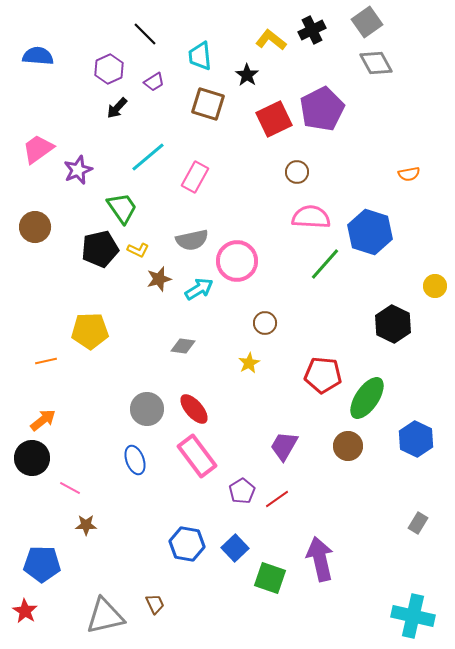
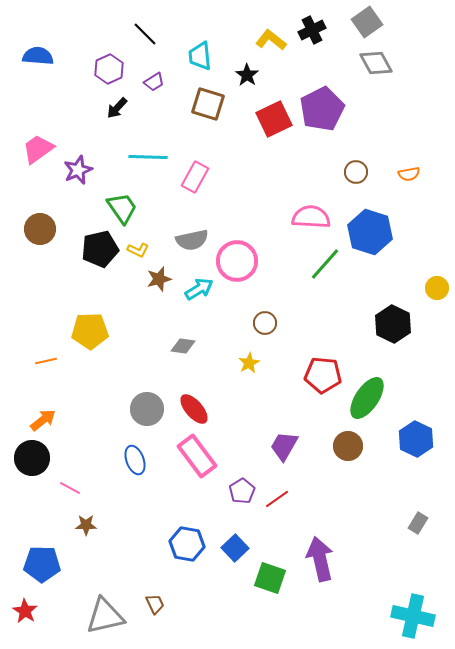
cyan line at (148, 157): rotated 42 degrees clockwise
brown circle at (297, 172): moved 59 px right
brown circle at (35, 227): moved 5 px right, 2 px down
yellow circle at (435, 286): moved 2 px right, 2 px down
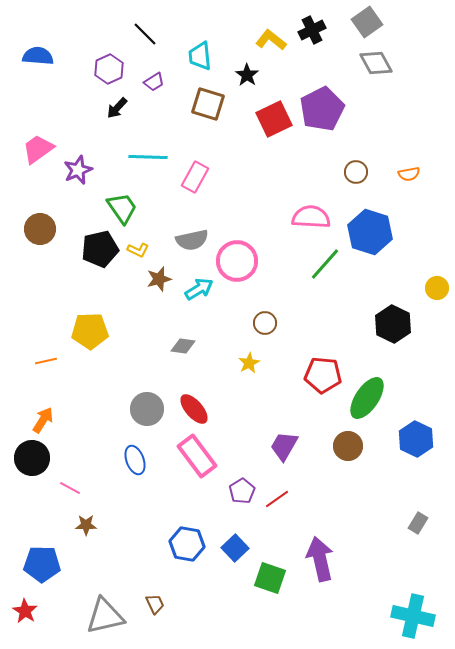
orange arrow at (43, 420): rotated 20 degrees counterclockwise
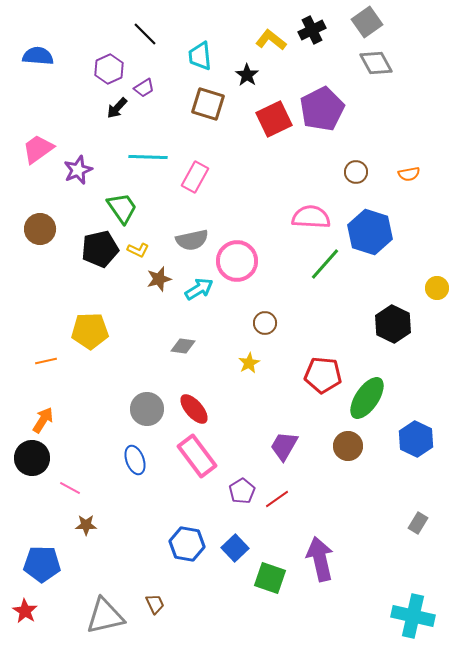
purple trapezoid at (154, 82): moved 10 px left, 6 px down
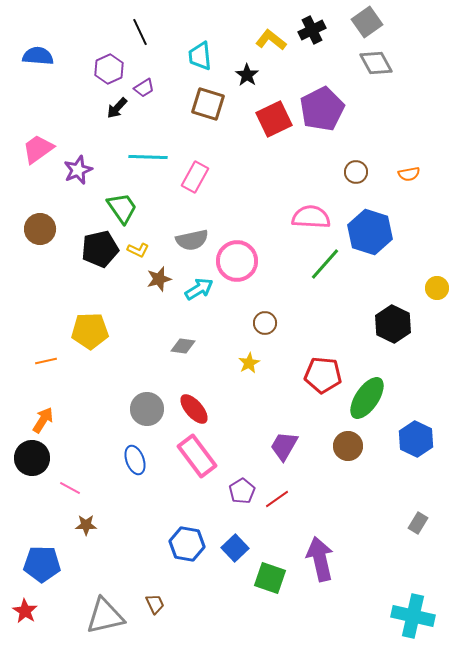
black line at (145, 34): moved 5 px left, 2 px up; rotated 20 degrees clockwise
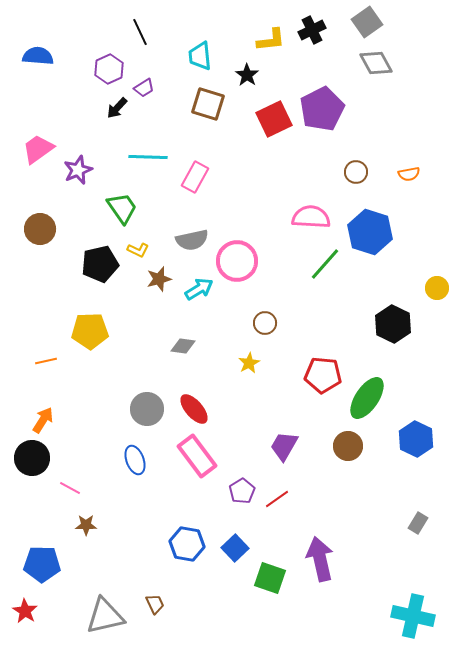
yellow L-shape at (271, 40): rotated 136 degrees clockwise
black pentagon at (100, 249): moved 15 px down
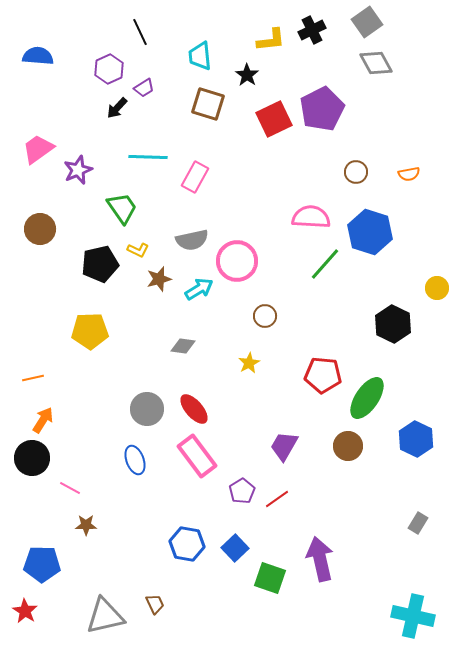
brown circle at (265, 323): moved 7 px up
orange line at (46, 361): moved 13 px left, 17 px down
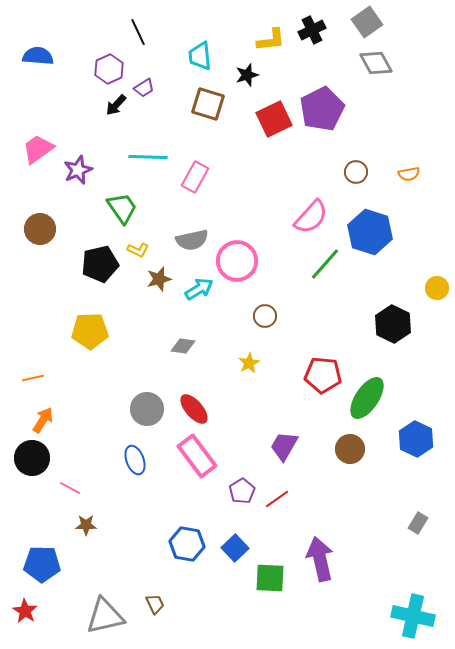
black line at (140, 32): moved 2 px left
black star at (247, 75): rotated 20 degrees clockwise
black arrow at (117, 108): moved 1 px left, 3 px up
pink semicircle at (311, 217): rotated 129 degrees clockwise
brown circle at (348, 446): moved 2 px right, 3 px down
green square at (270, 578): rotated 16 degrees counterclockwise
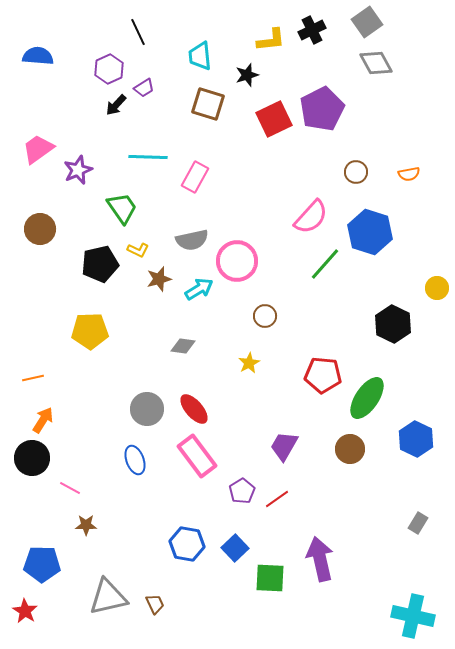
gray triangle at (105, 616): moved 3 px right, 19 px up
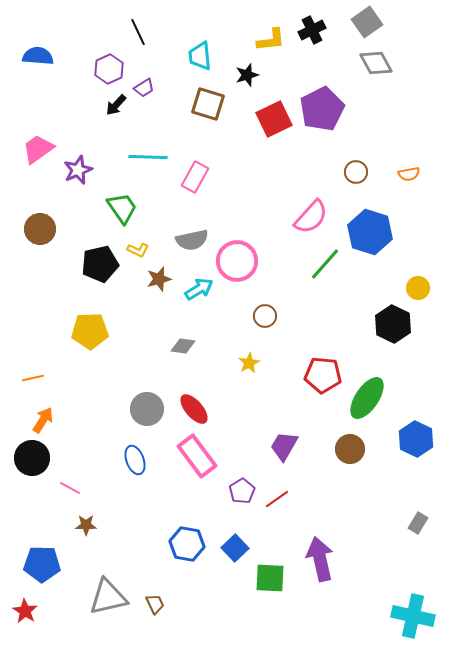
yellow circle at (437, 288): moved 19 px left
